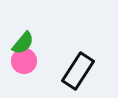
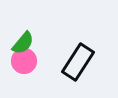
black rectangle: moved 9 px up
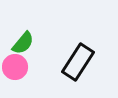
pink circle: moved 9 px left, 6 px down
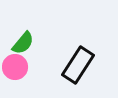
black rectangle: moved 3 px down
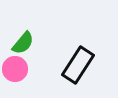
pink circle: moved 2 px down
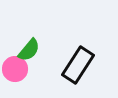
green semicircle: moved 6 px right, 7 px down
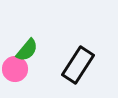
green semicircle: moved 2 px left
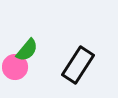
pink circle: moved 2 px up
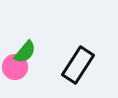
green semicircle: moved 2 px left, 2 px down
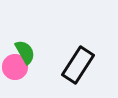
green semicircle: rotated 70 degrees counterclockwise
